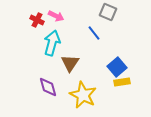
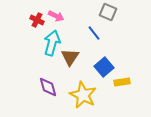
brown triangle: moved 6 px up
blue square: moved 13 px left
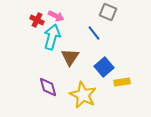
cyan arrow: moved 6 px up
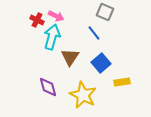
gray square: moved 3 px left
blue square: moved 3 px left, 4 px up
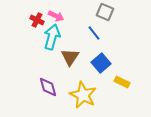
yellow rectangle: rotated 35 degrees clockwise
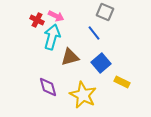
brown triangle: rotated 42 degrees clockwise
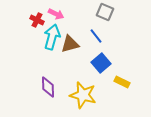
pink arrow: moved 2 px up
blue line: moved 2 px right, 3 px down
brown triangle: moved 13 px up
purple diamond: rotated 15 degrees clockwise
yellow star: rotated 12 degrees counterclockwise
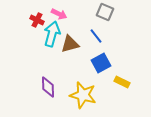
pink arrow: moved 3 px right
cyan arrow: moved 3 px up
blue square: rotated 12 degrees clockwise
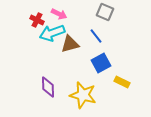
cyan arrow: moved 1 px up; rotated 125 degrees counterclockwise
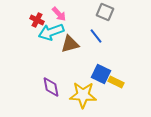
pink arrow: rotated 21 degrees clockwise
cyan arrow: moved 1 px left, 1 px up
blue square: moved 11 px down; rotated 36 degrees counterclockwise
yellow rectangle: moved 6 px left
purple diamond: moved 3 px right; rotated 10 degrees counterclockwise
yellow star: rotated 12 degrees counterclockwise
